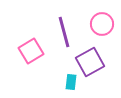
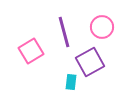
pink circle: moved 3 px down
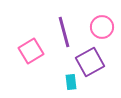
cyan rectangle: rotated 14 degrees counterclockwise
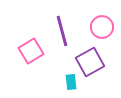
purple line: moved 2 px left, 1 px up
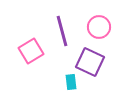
pink circle: moved 3 px left
purple square: rotated 36 degrees counterclockwise
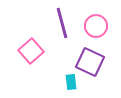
pink circle: moved 3 px left, 1 px up
purple line: moved 8 px up
pink square: rotated 10 degrees counterclockwise
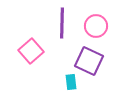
purple line: rotated 16 degrees clockwise
purple square: moved 1 px left, 1 px up
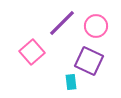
purple line: rotated 44 degrees clockwise
pink square: moved 1 px right, 1 px down
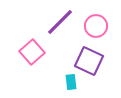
purple line: moved 2 px left, 1 px up
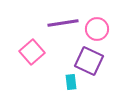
purple line: moved 3 px right, 1 px down; rotated 36 degrees clockwise
pink circle: moved 1 px right, 3 px down
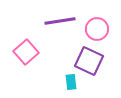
purple line: moved 3 px left, 2 px up
pink square: moved 6 px left
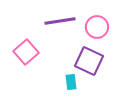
pink circle: moved 2 px up
